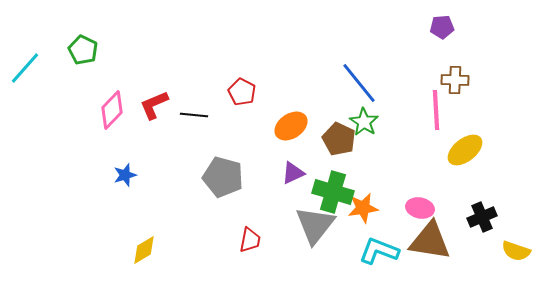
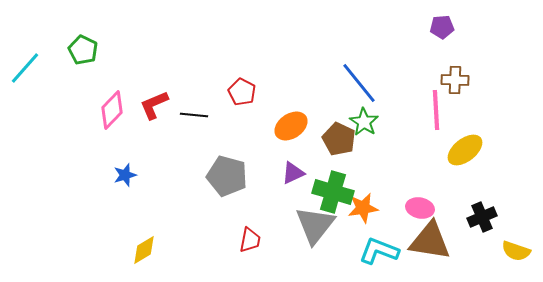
gray pentagon: moved 4 px right, 1 px up
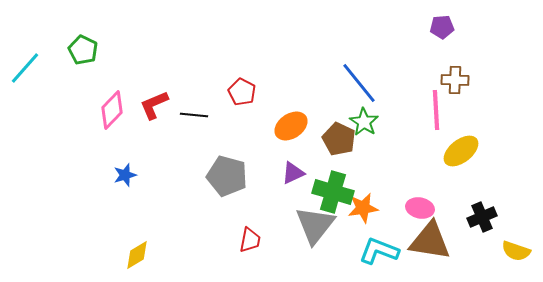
yellow ellipse: moved 4 px left, 1 px down
yellow diamond: moved 7 px left, 5 px down
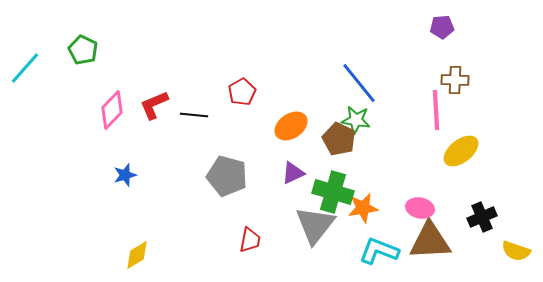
red pentagon: rotated 16 degrees clockwise
green star: moved 8 px left, 2 px up; rotated 24 degrees counterclockwise
brown triangle: rotated 12 degrees counterclockwise
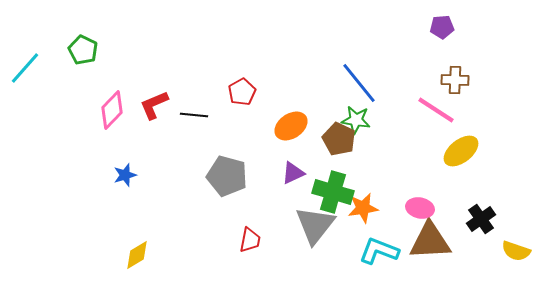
pink line: rotated 54 degrees counterclockwise
black cross: moved 1 px left, 2 px down; rotated 12 degrees counterclockwise
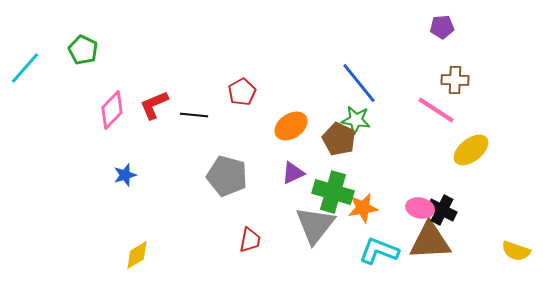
yellow ellipse: moved 10 px right, 1 px up
black cross: moved 39 px left, 9 px up; rotated 28 degrees counterclockwise
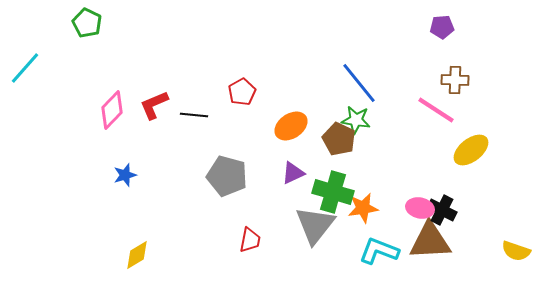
green pentagon: moved 4 px right, 27 px up
